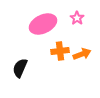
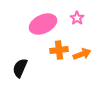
orange cross: moved 1 px left, 1 px up
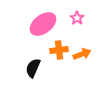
pink ellipse: rotated 12 degrees counterclockwise
black semicircle: moved 13 px right
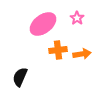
orange cross: moved 1 px left
orange arrow: rotated 12 degrees clockwise
black semicircle: moved 13 px left, 9 px down
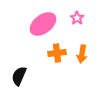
orange cross: moved 1 px left, 3 px down
orange arrow: rotated 108 degrees clockwise
black semicircle: moved 1 px left, 1 px up
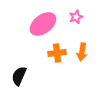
pink star: moved 1 px left, 1 px up; rotated 16 degrees clockwise
orange arrow: moved 2 px up
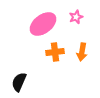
orange cross: moved 2 px left, 1 px up
black semicircle: moved 6 px down
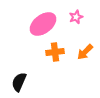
orange arrow: moved 3 px right; rotated 36 degrees clockwise
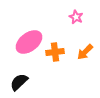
pink star: rotated 24 degrees counterclockwise
pink ellipse: moved 14 px left, 18 px down
black semicircle: rotated 24 degrees clockwise
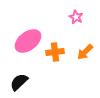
pink ellipse: moved 1 px left, 1 px up
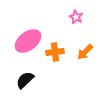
black semicircle: moved 6 px right, 2 px up
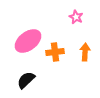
orange arrow: rotated 138 degrees clockwise
black semicircle: moved 1 px right
